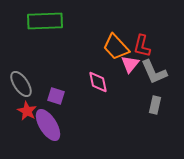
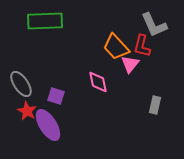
gray L-shape: moved 47 px up
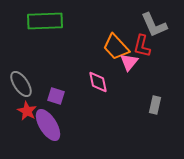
pink triangle: moved 1 px left, 2 px up
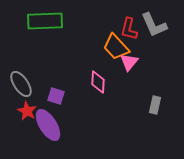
red L-shape: moved 13 px left, 17 px up
pink diamond: rotated 15 degrees clockwise
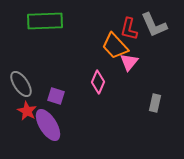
orange trapezoid: moved 1 px left, 1 px up
pink diamond: rotated 20 degrees clockwise
gray rectangle: moved 2 px up
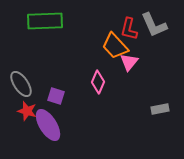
gray rectangle: moved 5 px right, 6 px down; rotated 66 degrees clockwise
red star: rotated 12 degrees counterclockwise
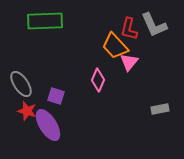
pink diamond: moved 2 px up
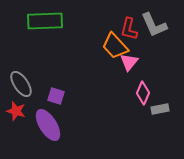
pink diamond: moved 45 px right, 13 px down
red star: moved 11 px left
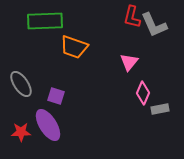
red L-shape: moved 3 px right, 12 px up
orange trapezoid: moved 41 px left, 1 px down; rotated 28 degrees counterclockwise
red star: moved 5 px right, 21 px down; rotated 18 degrees counterclockwise
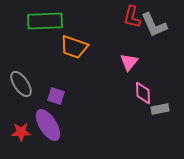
pink diamond: rotated 25 degrees counterclockwise
